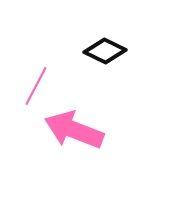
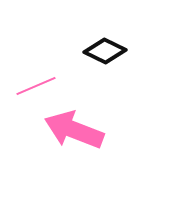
pink line: rotated 39 degrees clockwise
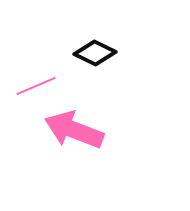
black diamond: moved 10 px left, 2 px down
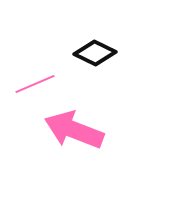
pink line: moved 1 px left, 2 px up
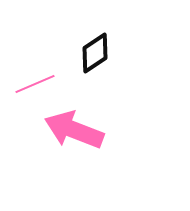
black diamond: rotated 60 degrees counterclockwise
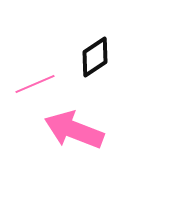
black diamond: moved 4 px down
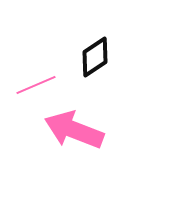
pink line: moved 1 px right, 1 px down
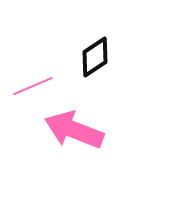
pink line: moved 3 px left, 1 px down
